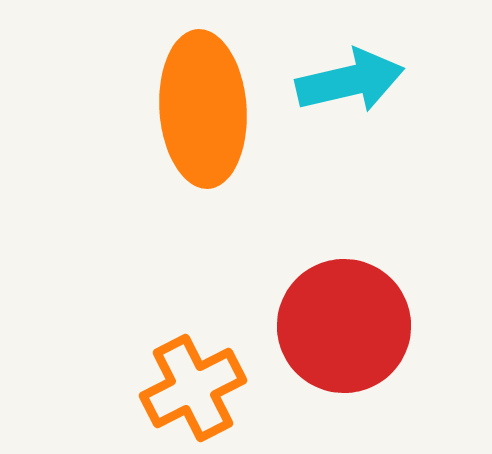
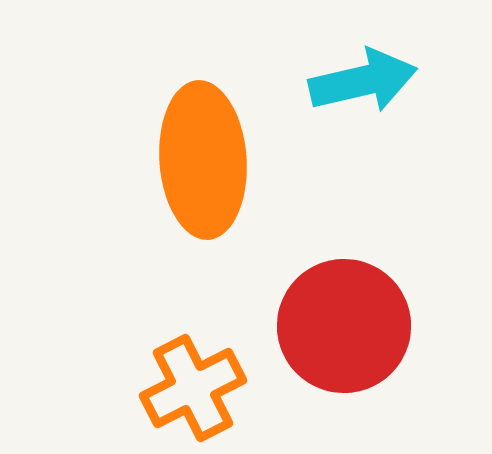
cyan arrow: moved 13 px right
orange ellipse: moved 51 px down
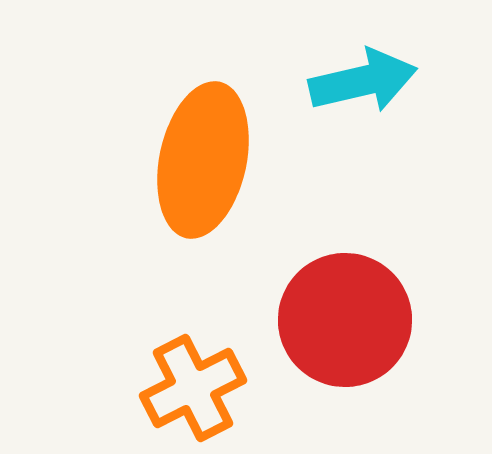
orange ellipse: rotated 16 degrees clockwise
red circle: moved 1 px right, 6 px up
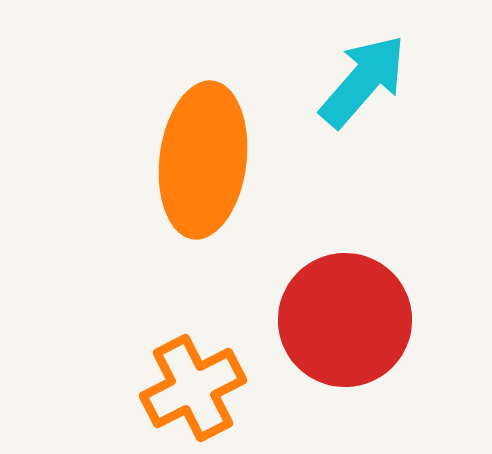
cyan arrow: rotated 36 degrees counterclockwise
orange ellipse: rotated 5 degrees counterclockwise
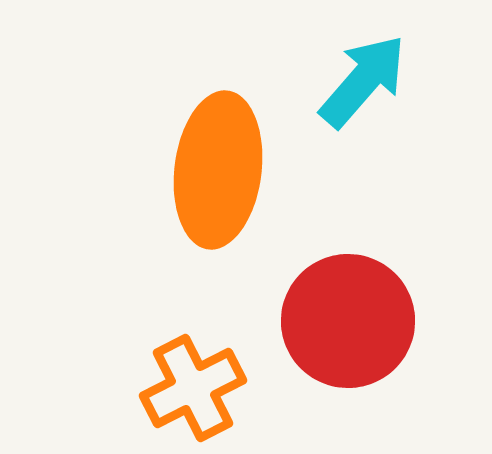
orange ellipse: moved 15 px right, 10 px down
red circle: moved 3 px right, 1 px down
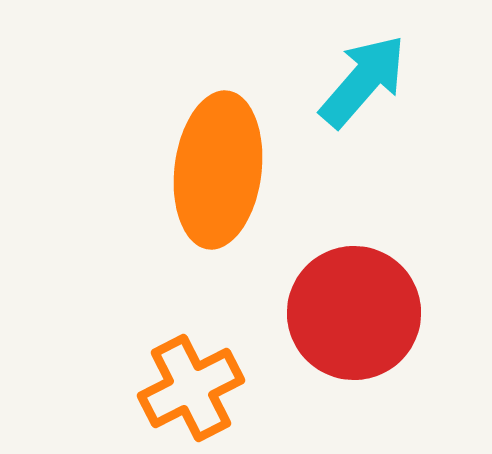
red circle: moved 6 px right, 8 px up
orange cross: moved 2 px left
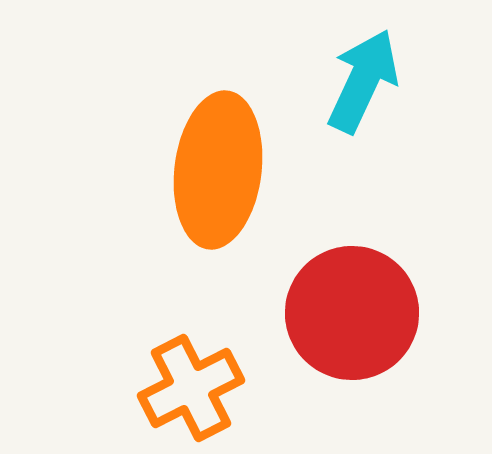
cyan arrow: rotated 16 degrees counterclockwise
red circle: moved 2 px left
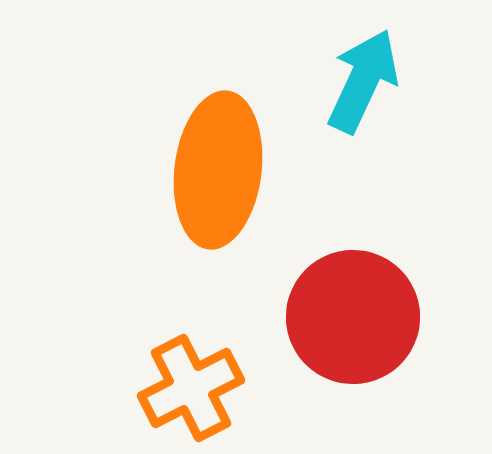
red circle: moved 1 px right, 4 px down
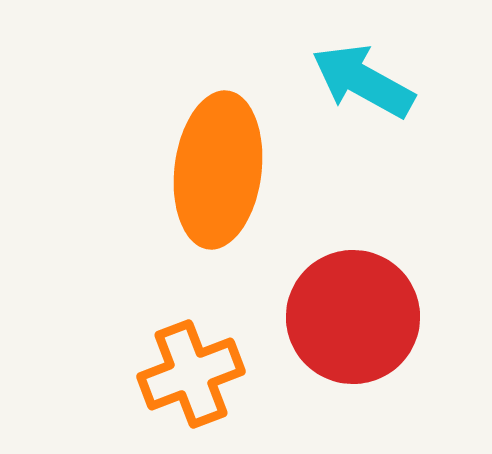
cyan arrow: rotated 86 degrees counterclockwise
orange cross: moved 14 px up; rotated 6 degrees clockwise
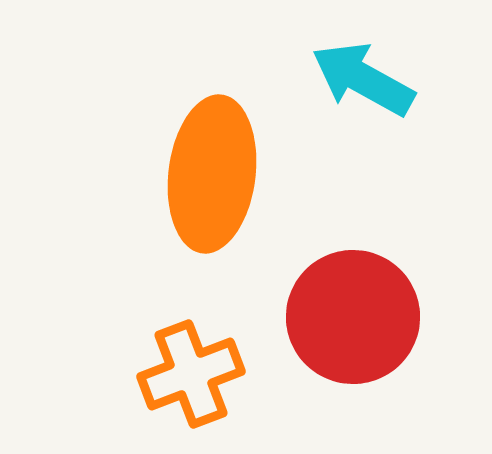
cyan arrow: moved 2 px up
orange ellipse: moved 6 px left, 4 px down
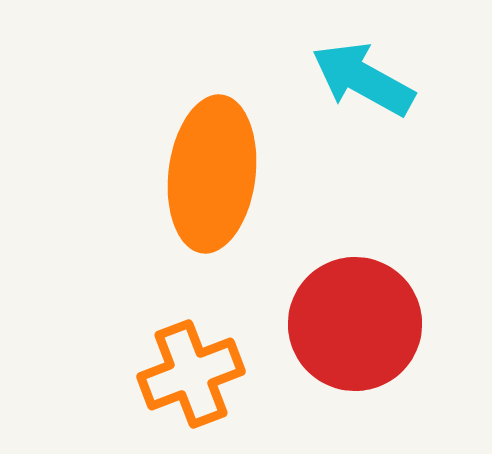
red circle: moved 2 px right, 7 px down
